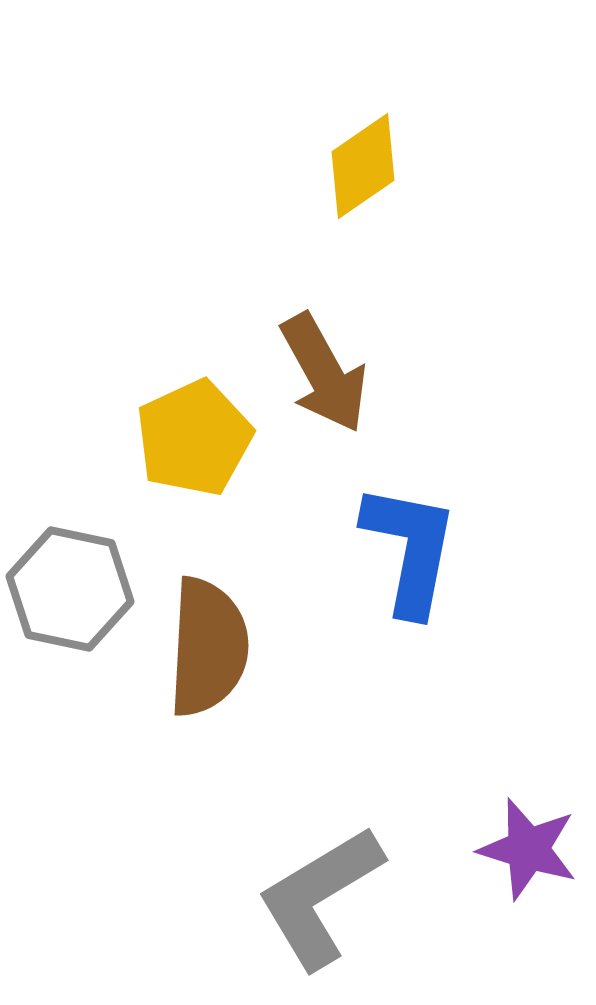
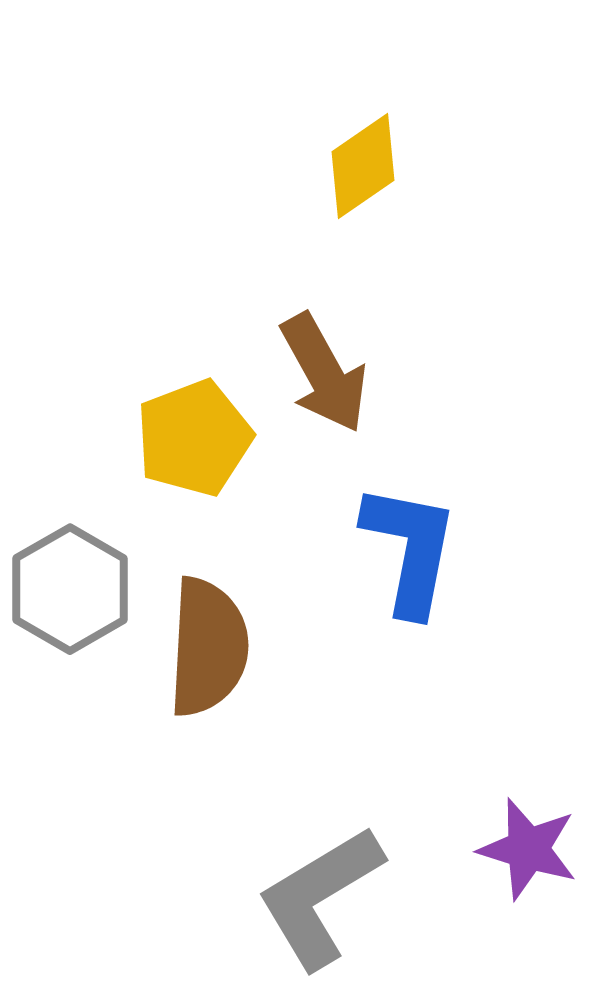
yellow pentagon: rotated 4 degrees clockwise
gray hexagon: rotated 18 degrees clockwise
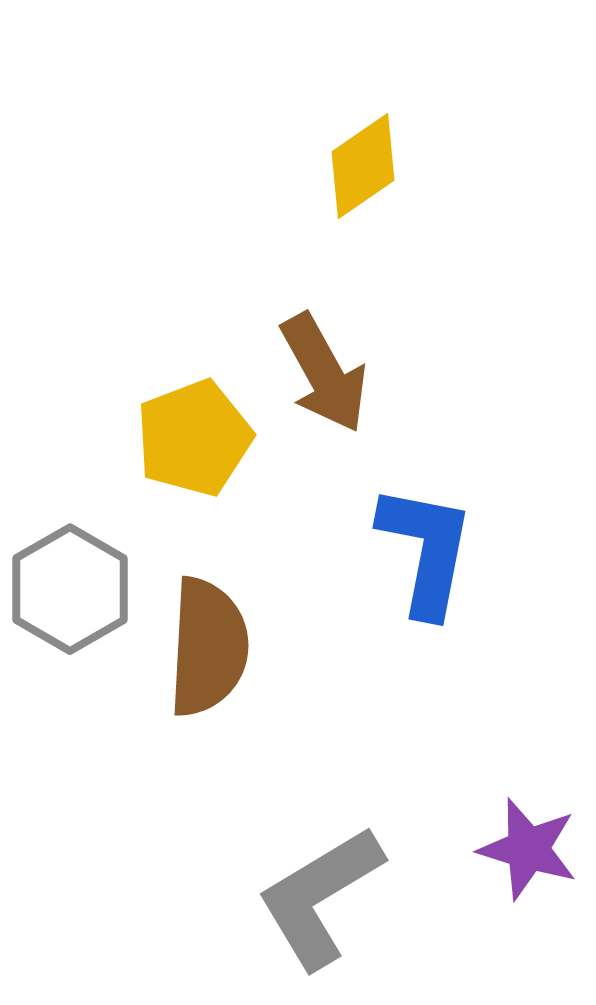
blue L-shape: moved 16 px right, 1 px down
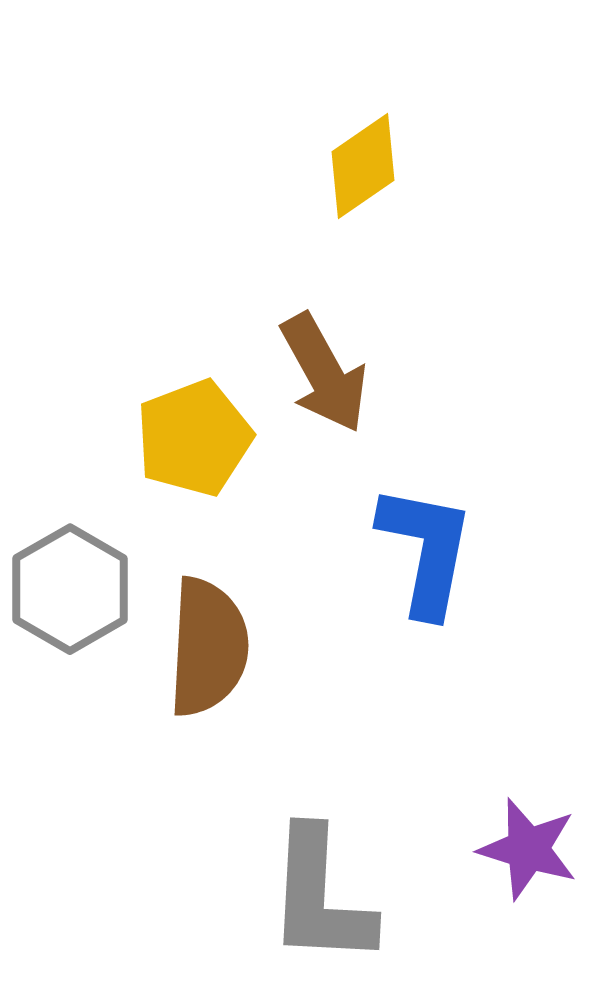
gray L-shape: rotated 56 degrees counterclockwise
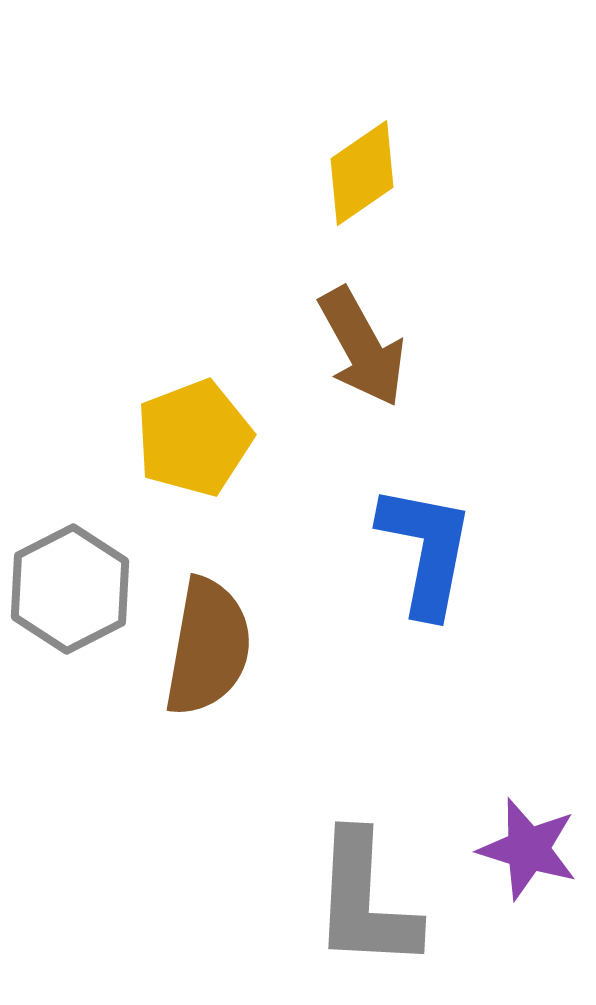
yellow diamond: moved 1 px left, 7 px down
brown arrow: moved 38 px right, 26 px up
gray hexagon: rotated 3 degrees clockwise
brown semicircle: rotated 7 degrees clockwise
gray L-shape: moved 45 px right, 4 px down
